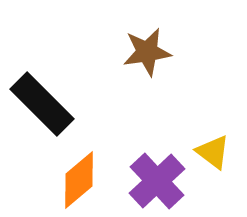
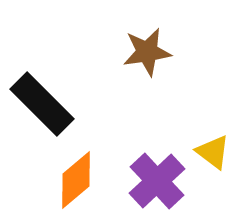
orange diamond: moved 3 px left
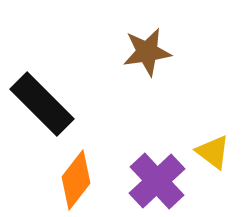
orange diamond: rotated 12 degrees counterclockwise
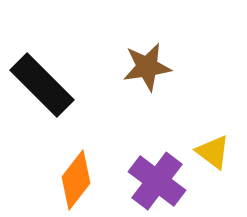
brown star: moved 15 px down
black rectangle: moved 19 px up
purple cross: rotated 10 degrees counterclockwise
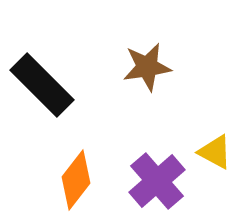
yellow triangle: moved 2 px right; rotated 9 degrees counterclockwise
purple cross: rotated 12 degrees clockwise
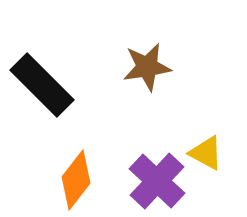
yellow triangle: moved 9 px left, 1 px down
purple cross: rotated 6 degrees counterclockwise
